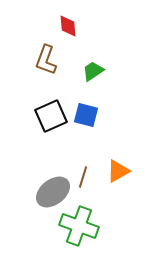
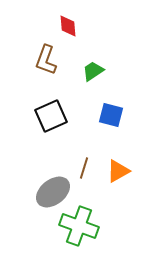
blue square: moved 25 px right
brown line: moved 1 px right, 9 px up
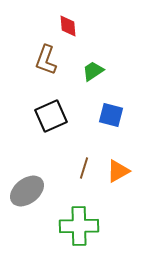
gray ellipse: moved 26 px left, 1 px up
green cross: rotated 21 degrees counterclockwise
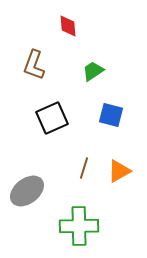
brown L-shape: moved 12 px left, 5 px down
black square: moved 1 px right, 2 px down
orange triangle: moved 1 px right
